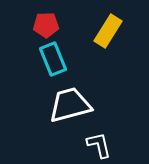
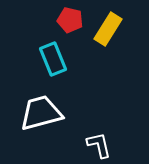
red pentagon: moved 24 px right, 5 px up; rotated 15 degrees clockwise
yellow rectangle: moved 2 px up
white trapezoid: moved 29 px left, 8 px down
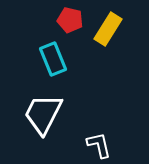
white trapezoid: moved 2 px right, 1 px down; rotated 48 degrees counterclockwise
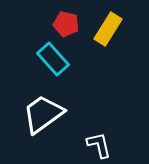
red pentagon: moved 4 px left, 4 px down
cyan rectangle: rotated 20 degrees counterclockwise
white trapezoid: rotated 27 degrees clockwise
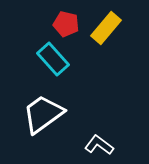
yellow rectangle: moved 2 px left, 1 px up; rotated 8 degrees clockwise
white L-shape: rotated 40 degrees counterclockwise
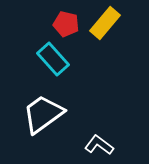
yellow rectangle: moved 1 px left, 5 px up
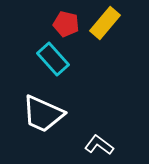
white trapezoid: rotated 120 degrees counterclockwise
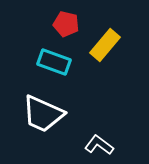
yellow rectangle: moved 22 px down
cyan rectangle: moved 1 px right, 3 px down; rotated 28 degrees counterclockwise
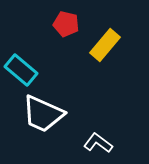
cyan rectangle: moved 33 px left, 8 px down; rotated 20 degrees clockwise
white L-shape: moved 1 px left, 2 px up
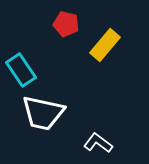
cyan rectangle: rotated 16 degrees clockwise
white trapezoid: moved 1 px up; rotated 12 degrees counterclockwise
